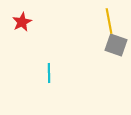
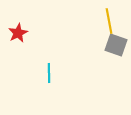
red star: moved 4 px left, 11 px down
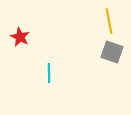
red star: moved 2 px right, 4 px down; rotated 18 degrees counterclockwise
gray square: moved 4 px left, 7 px down
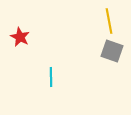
gray square: moved 1 px up
cyan line: moved 2 px right, 4 px down
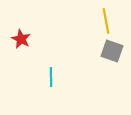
yellow line: moved 3 px left
red star: moved 1 px right, 2 px down
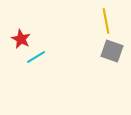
cyan line: moved 15 px left, 20 px up; rotated 60 degrees clockwise
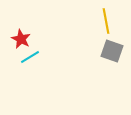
cyan line: moved 6 px left
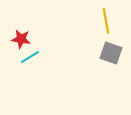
red star: rotated 18 degrees counterclockwise
gray square: moved 1 px left, 2 px down
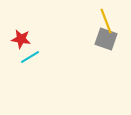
yellow line: rotated 10 degrees counterclockwise
gray square: moved 5 px left, 14 px up
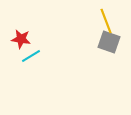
gray square: moved 3 px right, 3 px down
cyan line: moved 1 px right, 1 px up
